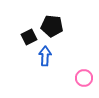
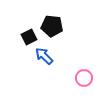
blue arrow: moved 1 px left; rotated 48 degrees counterclockwise
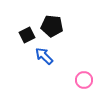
black square: moved 2 px left, 2 px up
pink circle: moved 2 px down
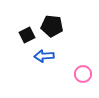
blue arrow: rotated 48 degrees counterclockwise
pink circle: moved 1 px left, 6 px up
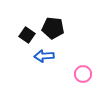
black pentagon: moved 1 px right, 2 px down
black square: rotated 28 degrees counterclockwise
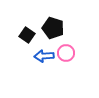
black pentagon: rotated 10 degrees clockwise
pink circle: moved 17 px left, 21 px up
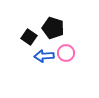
black square: moved 2 px right, 2 px down
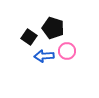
pink circle: moved 1 px right, 2 px up
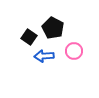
black pentagon: rotated 10 degrees clockwise
pink circle: moved 7 px right
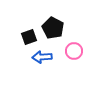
black square: rotated 35 degrees clockwise
blue arrow: moved 2 px left, 1 px down
